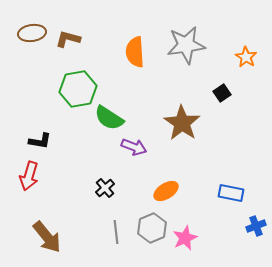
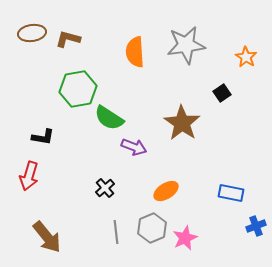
black L-shape: moved 3 px right, 4 px up
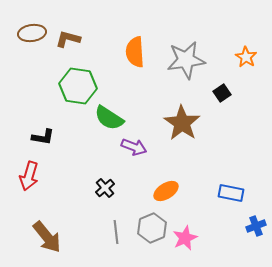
gray star: moved 15 px down
green hexagon: moved 3 px up; rotated 18 degrees clockwise
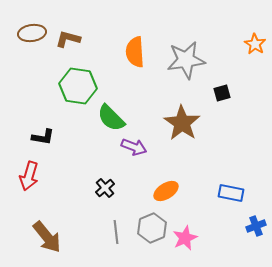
orange star: moved 9 px right, 13 px up
black square: rotated 18 degrees clockwise
green semicircle: moved 2 px right; rotated 12 degrees clockwise
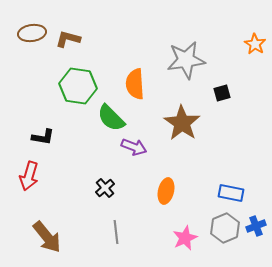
orange semicircle: moved 32 px down
orange ellipse: rotated 45 degrees counterclockwise
gray hexagon: moved 73 px right
